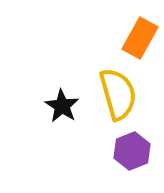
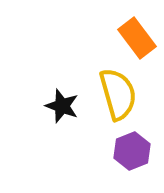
orange rectangle: moved 3 px left; rotated 66 degrees counterclockwise
black star: rotated 12 degrees counterclockwise
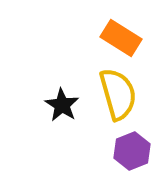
orange rectangle: moved 16 px left; rotated 21 degrees counterclockwise
black star: moved 1 px up; rotated 12 degrees clockwise
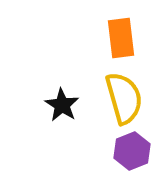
orange rectangle: rotated 51 degrees clockwise
yellow semicircle: moved 6 px right, 4 px down
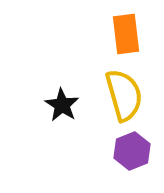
orange rectangle: moved 5 px right, 4 px up
yellow semicircle: moved 3 px up
